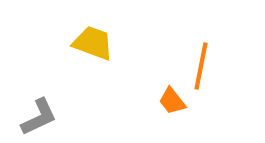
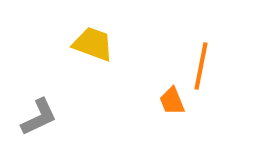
yellow trapezoid: moved 1 px down
orange trapezoid: rotated 16 degrees clockwise
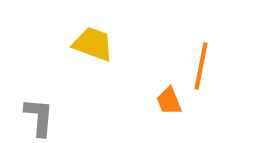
orange trapezoid: moved 3 px left
gray L-shape: rotated 60 degrees counterclockwise
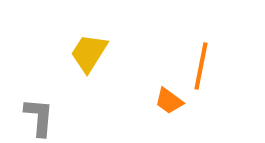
yellow trapezoid: moved 4 px left, 9 px down; rotated 78 degrees counterclockwise
orange trapezoid: rotated 32 degrees counterclockwise
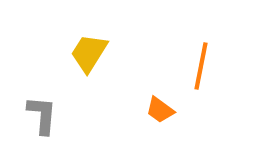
orange trapezoid: moved 9 px left, 9 px down
gray L-shape: moved 3 px right, 2 px up
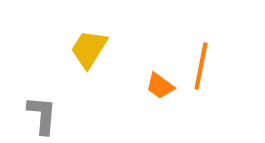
yellow trapezoid: moved 4 px up
orange trapezoid: moved 24 px up
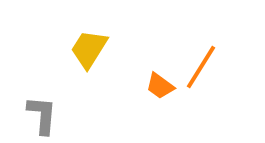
orange line: moved 1 px down; rotated 21 degrees clockwise
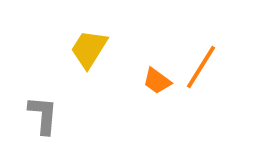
orange trapezoid: moved 3 px left, 5 px up
gray L-shape: moved 1 px right
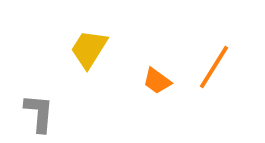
orange line: moved 13 px right
gray L-shape: moved 4 px left, 2 px up
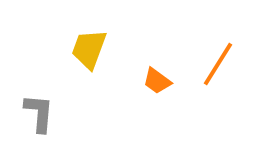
yellow trapezoid: rotated 12 degrees counterclockwise
orange line: moved 4 px right, 3 px up
